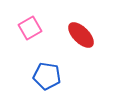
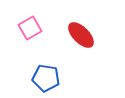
blue pentagon: moved 1 px left, 2 px down
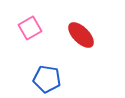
blue pentagon: moved 1 px right, 1 px down
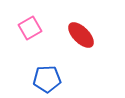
blue pentagon: rotated 12 degrees counterclockwise
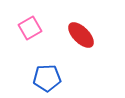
blue pentagon: moved 1 px up
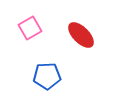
blue pentagon: moved 2 px up
